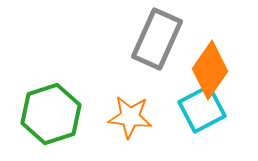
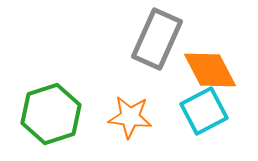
orange diamond: rotated 62 degrees counterclockwise
cyan square: moved 2 px right, 2 px down
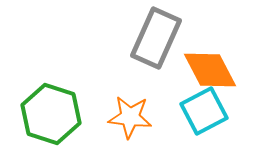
gray rectangle: moved 1 px left, 1 px up
green hexagon: rotated 24 degrees counterclockwise
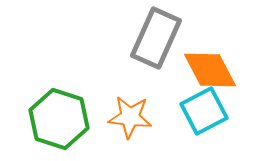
green hexagon: moved 8 px right, 5 px down
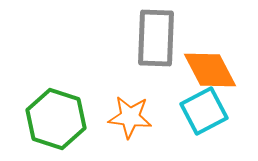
gray rectangle: rotated 22 degrees counterclockwise
green hexagon: moved 3 px left
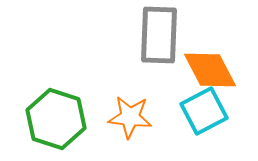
gray rectangle: moved 3 px right, 3 px up
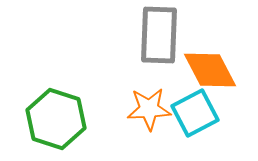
cyan square: moved 9 px left, 2 px down
orange star: moved 19 px right, 8 px up; rotated 9 degrees counterclockwise
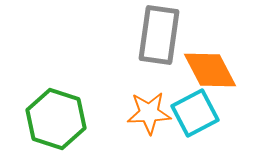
gray rectangle: rotated 6 degrees clockwise
orange star: moved 4 px down
